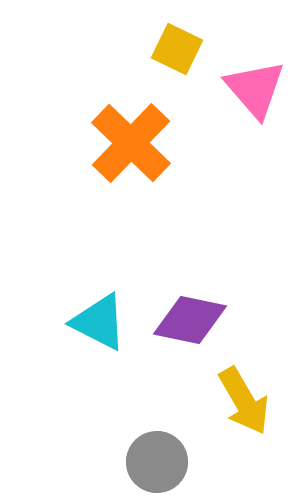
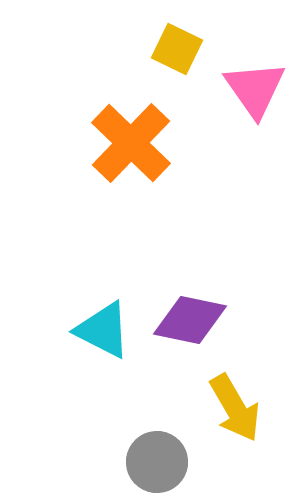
pink triangle: rotated 6 degrees clockwise
cyan triangle: moved 4 px right, 8 px down
yellow arrow: moved 9 px left, 7 px down
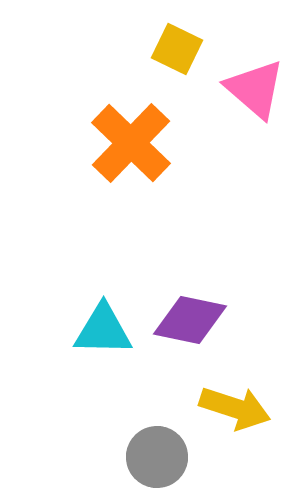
pink triangle: rotated 14 degrees counterclockwise
cyan triangle: rotated 26 degrees counterclockwise
yellow arrow: rotated 42 degrees counterclockwise
gray circle: moved 5 px up
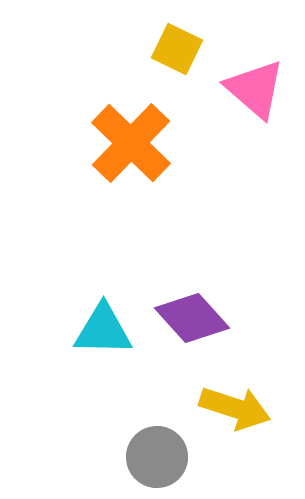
purple diamond: moved 2 px right, 2 px up; rotated 36 degrees clockwise
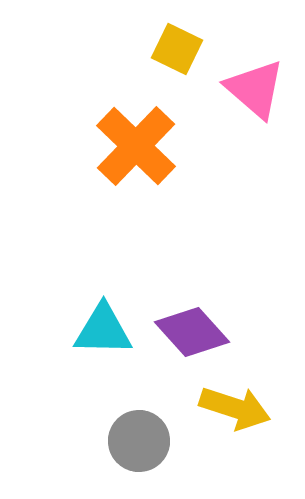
orange cross: moved 5 px right, 3 px down
purple diamond: moved 14 px down
gray circle: moved 18 px left, 16 px up
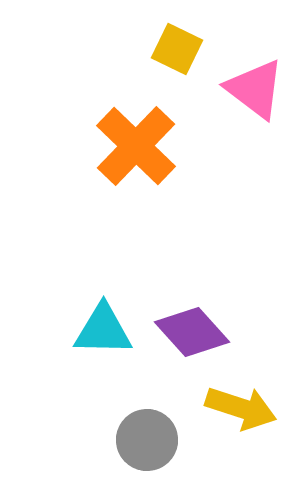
pink triangle: rotated 4 degrees counterclockwise
yellow arrow: moved 6 px right
gray circle: moved 8 px right, 1 px up
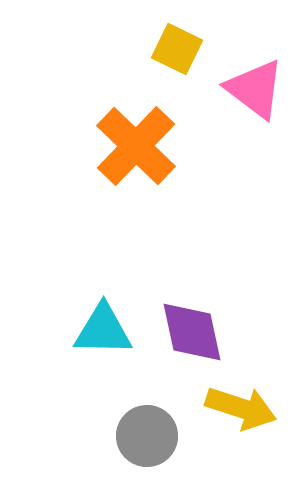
purple diamond: rotated 30 degrees clockwise
gray circle: moved 4 px up
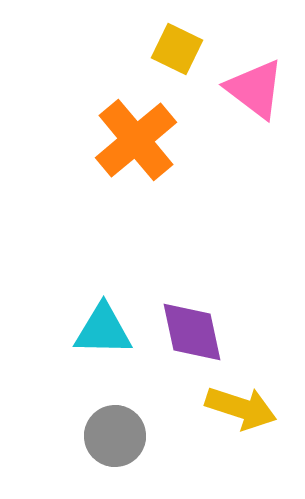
orange cross: moved 6 px up; rotated 6 degrees clockwise
gray circle: moved 32 px left
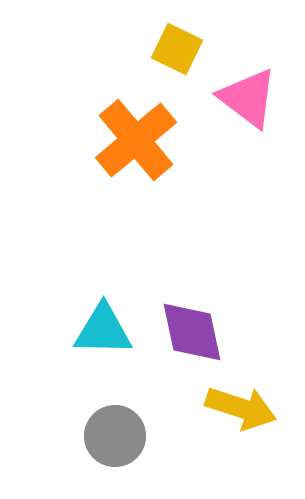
pink triangle: moved 7 px left, 9 px down
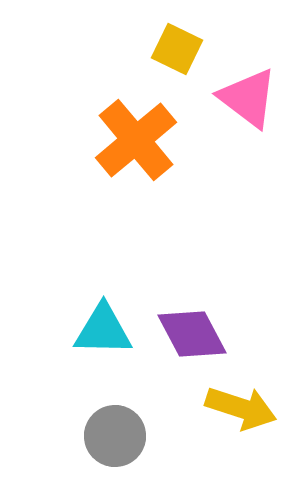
purple diamond: moved 2 px down; rotated 16 degrees counterclockwise
